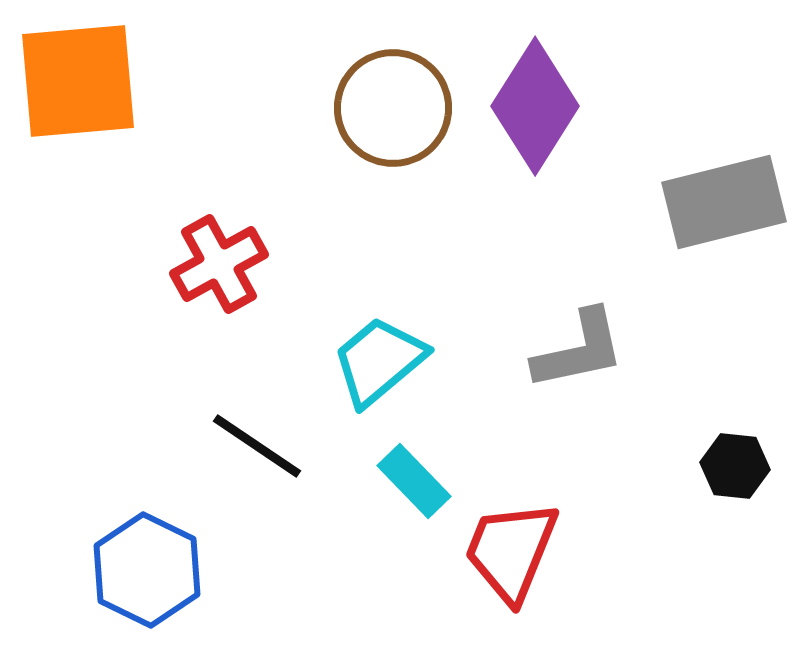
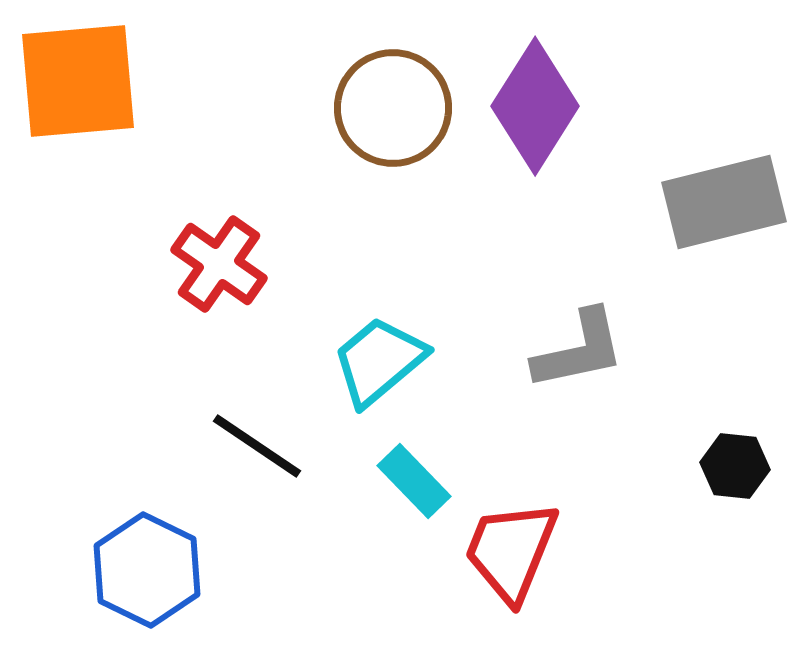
red cross: rotated 26 degrees counterclockwise
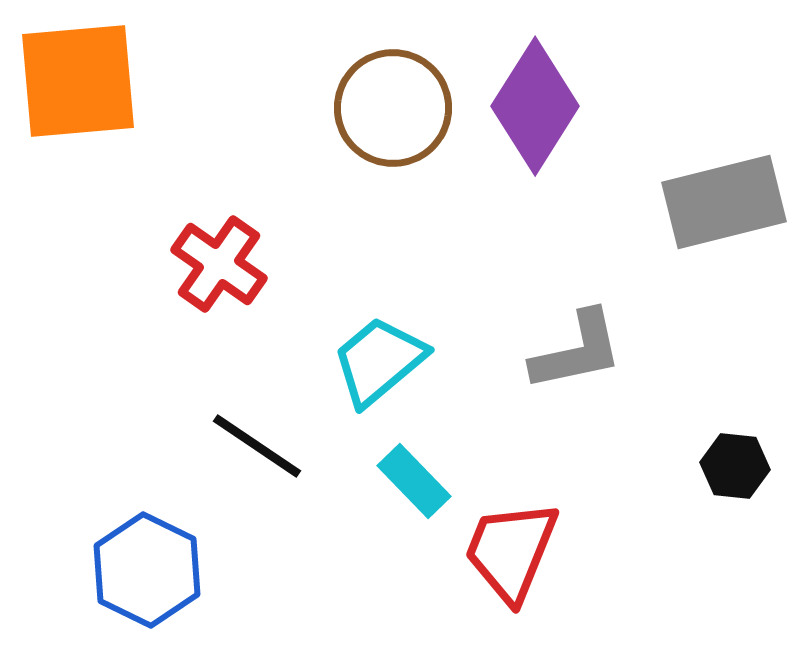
gray L-shape: moved 2 px left, 1 px down
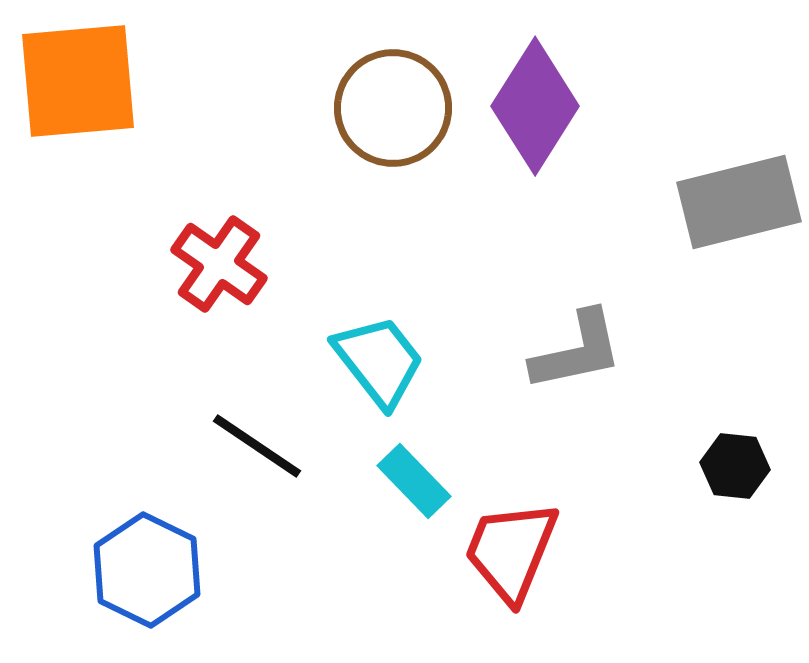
gray rectangle: moved 15 px right
cyan trapezoid: rotated 92 degrees clockwise
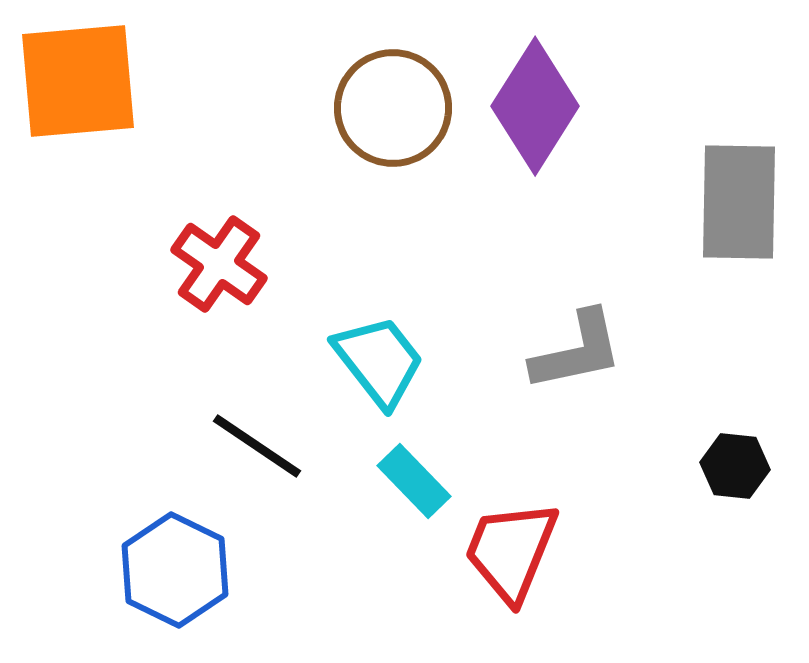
gray rectangle: rotated 75 degrees counterclockwise
blue hexagon: moved 28 px right
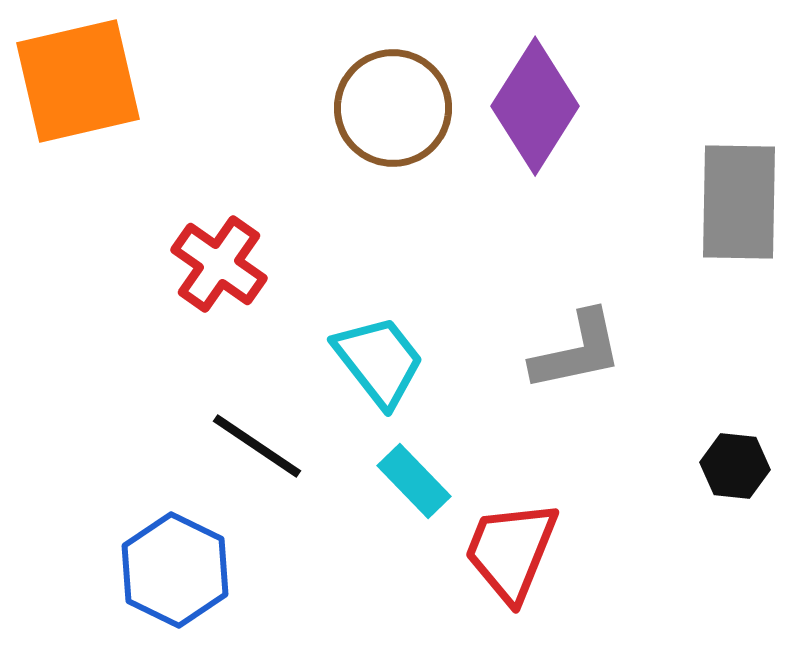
orange square: rotated 8 degrees counterclockwise
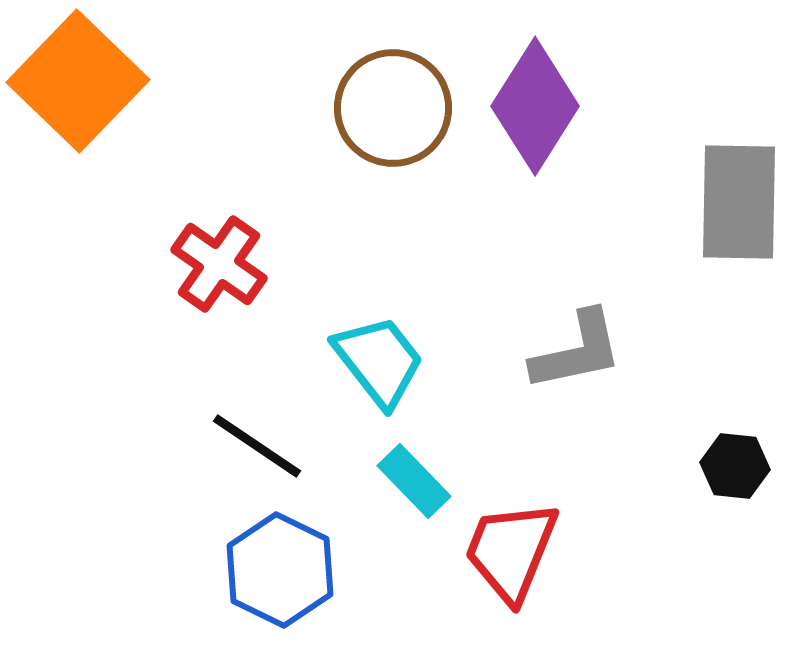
orange square: rotated 33 degrees counterclockwise
blue hexagon: moved 105 px right
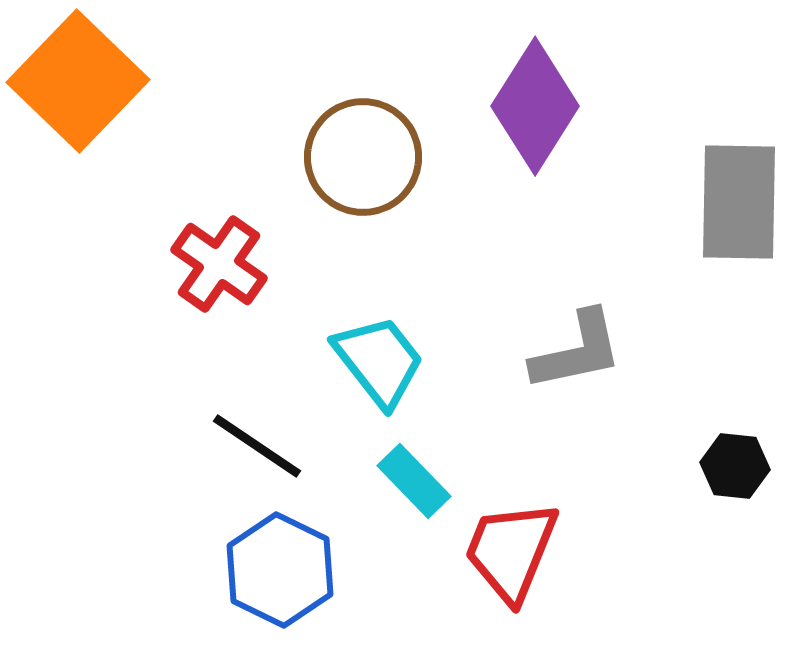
brown circle: moved 30 px left, 49 px down
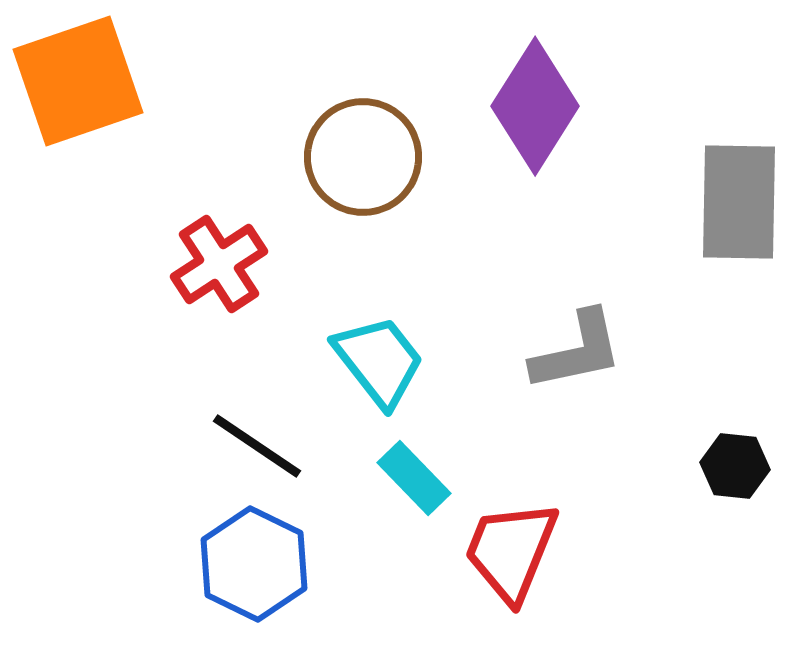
orange square: rotated 27 degrees clockwise
red cross: rotated 22 degrees clockwise
cyan rectangle: moved 3 px up
blue hexagon: moved 26 px left, 6 px up
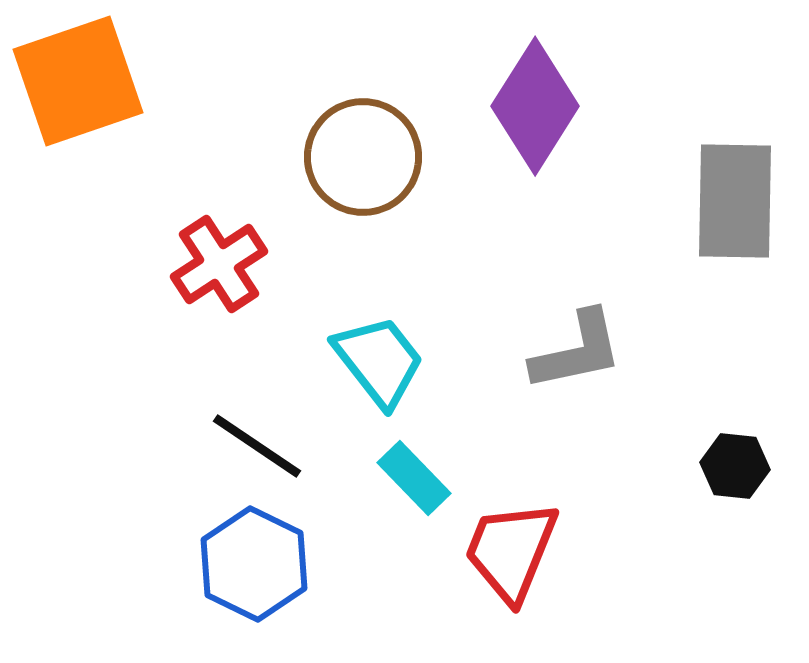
gray rectangle: moved 4 px left, 1 px up
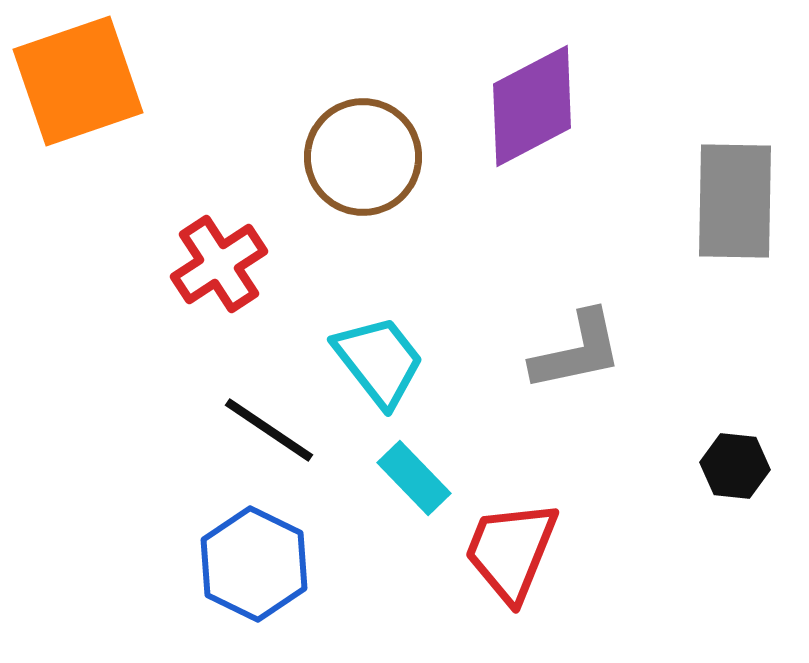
purple diamond: moved 3 px left; rotated 30 degrees clockwise
black line: moved 12 px right, 16 px up
